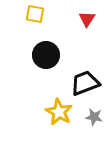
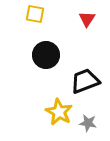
black trapezoid: moved 2 px up
gray star: moved 6 px left, 6 px down
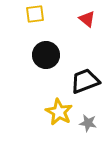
yellow square: rotated 18 degrees counterclockwise
red triangle: rotated 24 degrees counterclockwise
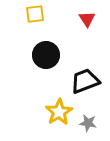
red triangle: rotated 18 degrees clockwise
yellow star: rotated 12 degrees clockwise
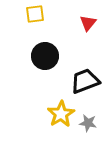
red triangle: moved 1 px right, 4 px down; rotated 12 degrees clockwise
black circle: moved 1 px left, 1 px down
yellow star: moved 2 px right, 2 px down
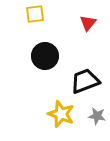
yellow star: rotated 20 degrees counterclockwise
gray star: moved 9 px right, 7 px up
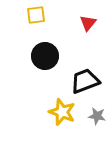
yellow square: moved 1 px right, 1 px down
yellow star: moved 1 px right, 2 px up
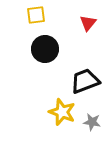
black circle: moved 7 px up
gray star: moved 5 px left, 6 px down
